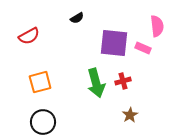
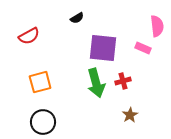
purple square: moved 11 px left, 5 px down
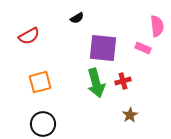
black circle: moved 2 px down
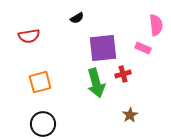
pink semicircle: moved 1 px left, 1 px up
red semicircle: rotated 20 degrees clockwise
purple square: rotated 12 degrees counterclockwise
red cross: moved 7 px up
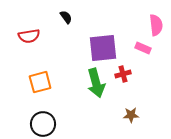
black semicircle: moved 11 px left, 1 px up; rotated 96 degrees counterclockwise
brown star: moved 1 px right; rotated 28 degrees clockwise
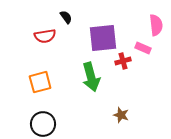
red semicircle: moved 16 px right
purple square: moved 10 px up
red cross: moved 13 px up
green arrow: moved 5 px left, 6 px up
brown star: moved 10 px left; rotated 21 degrees clockwise
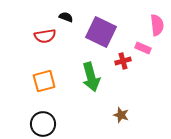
black semicircle: rotated 32 degrees counterclockwise
pink semicircle: moved 1 px right
purple square: moved 2 px left, 6 px up; rotated 32 degrees clockwise
orange square: moved 4 px right, 1 px up
